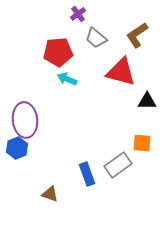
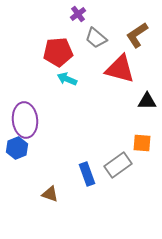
red triangle: moved 1 px left, 3 px up
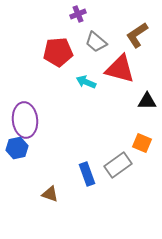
purple cross: rotated 14 degrees clockwise
gray trapezoid: moved 4 px down
cyan arrow: moved 19 px right, 3 px down
orange square: rotated 18 degrees clockwise
blue hexagon: rotated 10 degrees clockwise
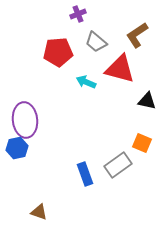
black triangle: rotated 12 degrees clockwise
blue rectangle: moved 2 px left
brown triangle: moved 11 px left, 18 px down
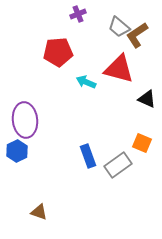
gray trapezoid: moved 23 px right, 15 px up
red triangle: moved 1 px left
black triangle: moved 2 px up; rotated 12 degrees clockwise
blue hexagon: moved 3 px down; rotated 15 degrees counterclockwise
blue rectangle: moved 3 px right, 18 px up
